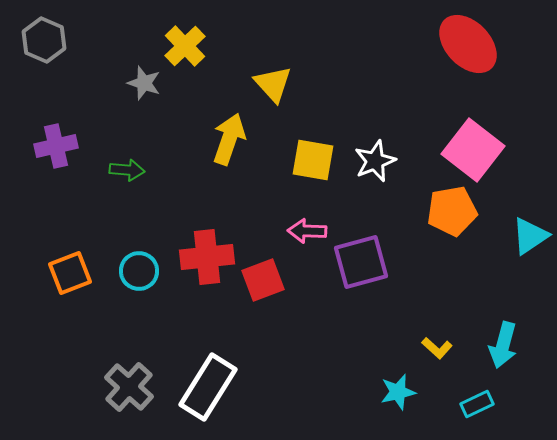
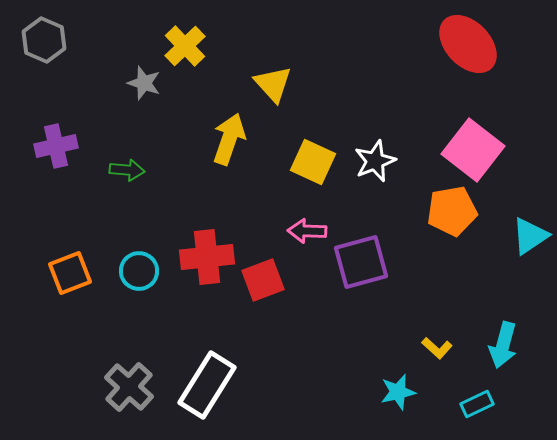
yellow square: moved 2 px down; rotated 15 degrees clockwise
white rectangle: moved 1 px left, 2 px up
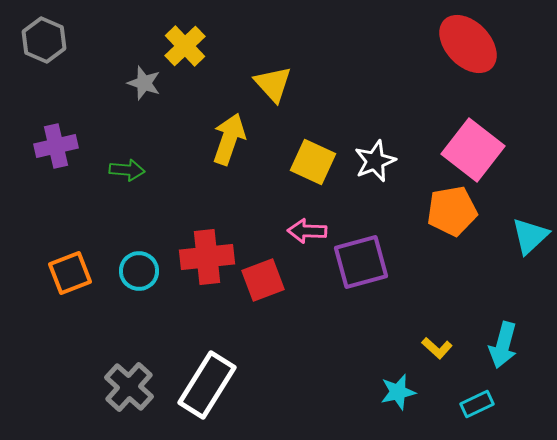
cyan triangle: rotated 9 degrees counterclockwise
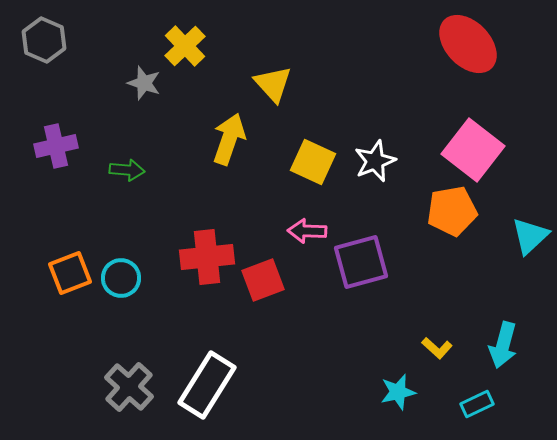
cyan circle: moved 18 px left, 7 px down
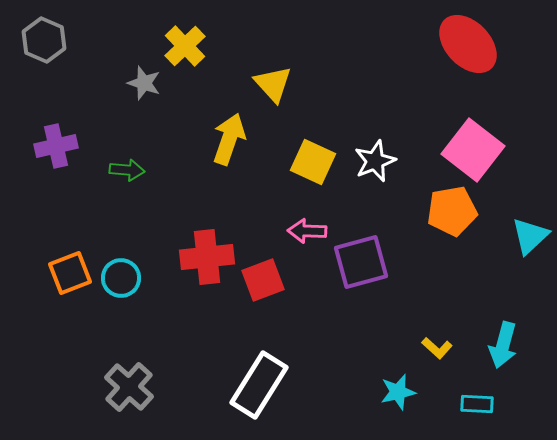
white rectangle: moved 52 px right
cyan rectangle: rotated 28 degrees clockwise
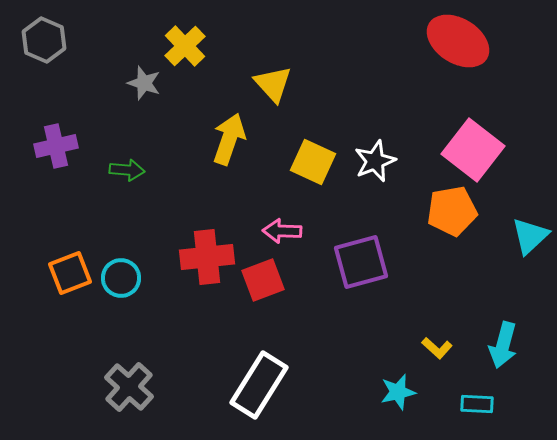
red ellipse: moved 10 px left, 3 px up; rotated 14 degrees counterclockwise
pink arrow: moved 25 px left
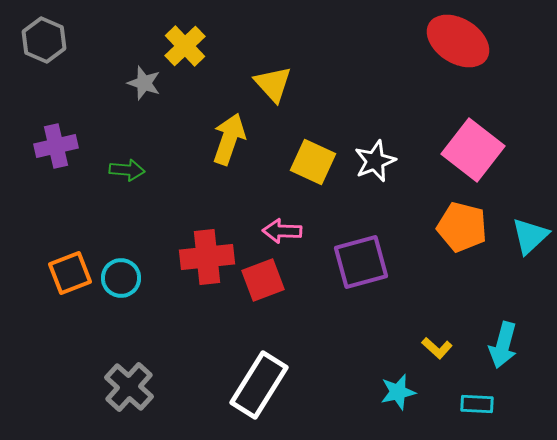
orange pentagon: moved 10 px right, 16 px down; rotated 24 degrees clockwise
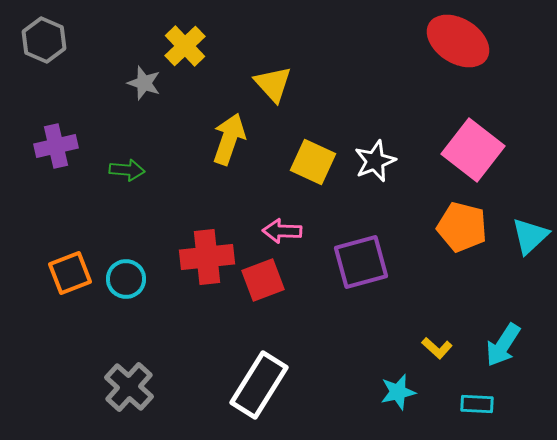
cyan circle: moved 5 px right, 1 px down
cyan arrow: rotated 18 degrees clockwise
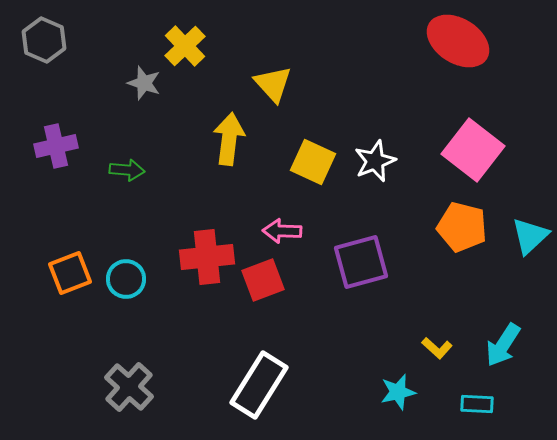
yellow arrow: rotated 12 degrees counterclockwise
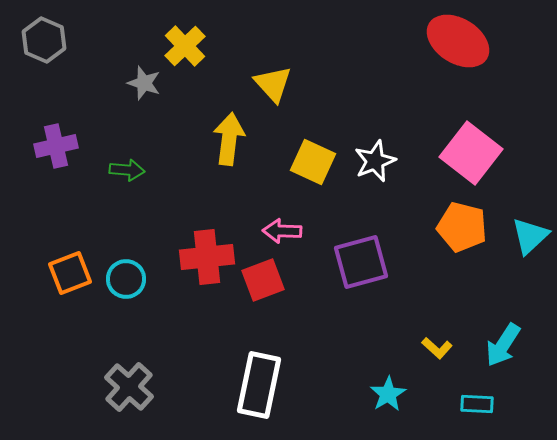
pink square: moved 2 px left, 3 px down
white rectangle: rotated 20 degrees counterclockwise
cyan star: moved 10 px left, 2 px down; rotated 18 degrees counterclockwise
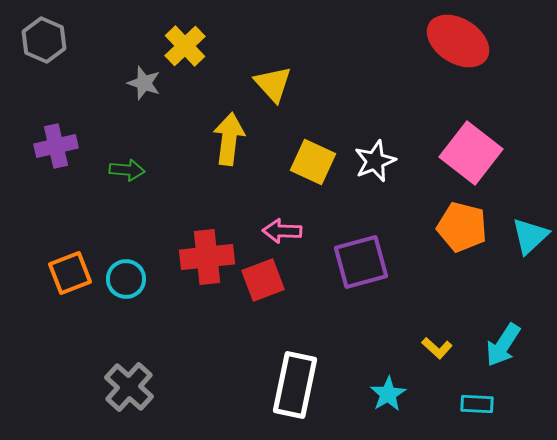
white rectangle: moved 36 px right
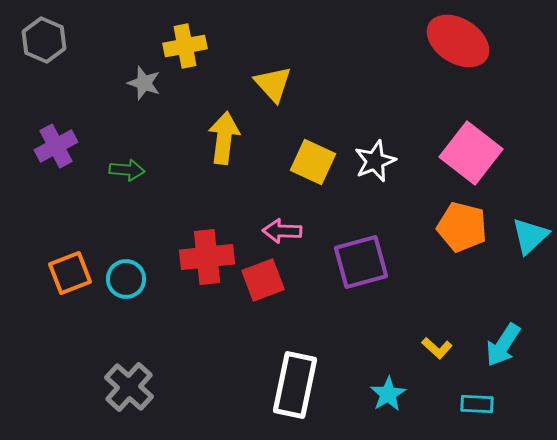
yellow cross: rotated 33 degrees clockwise
yellow arrow: moved 5 px left, 1 px up
purple cross: rotated 15 degrees counterclockwise
